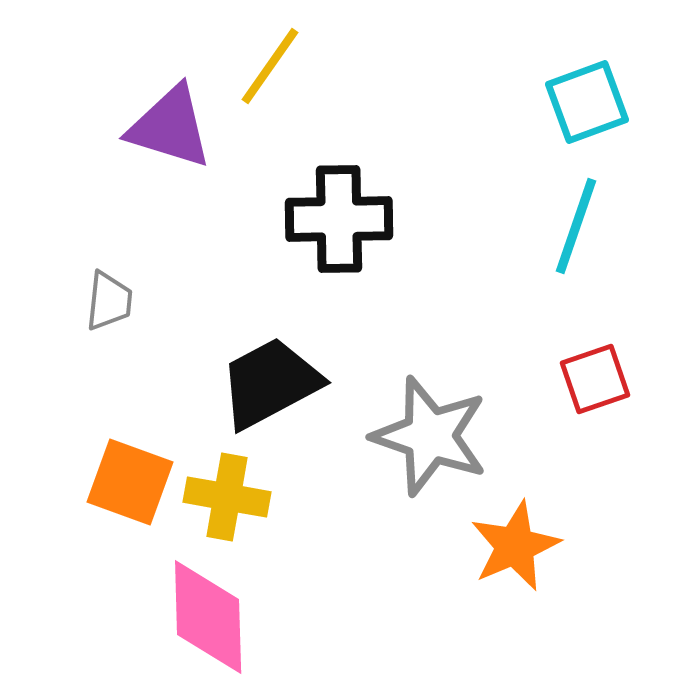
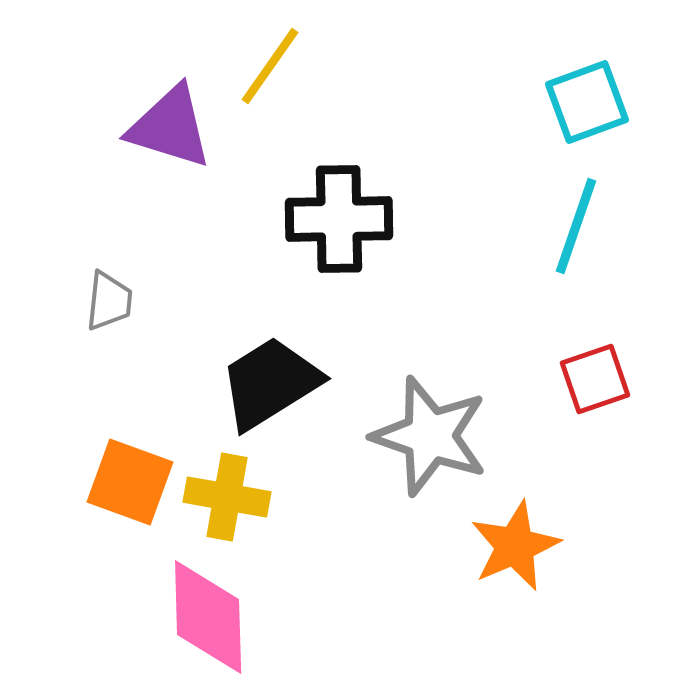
black trapezoid: rotated 4 degrees counterclockwise
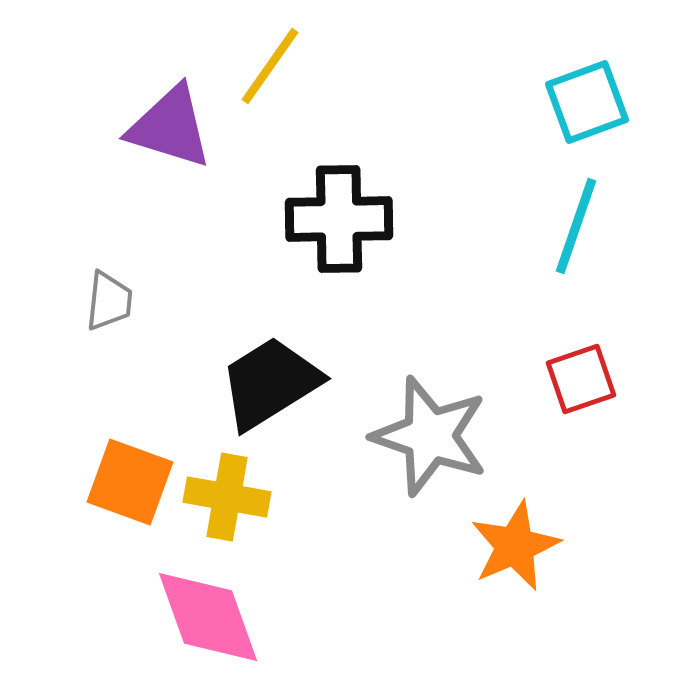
red square: moved 14 px left
pink diamond: rotated 18 degrees counterclockwise
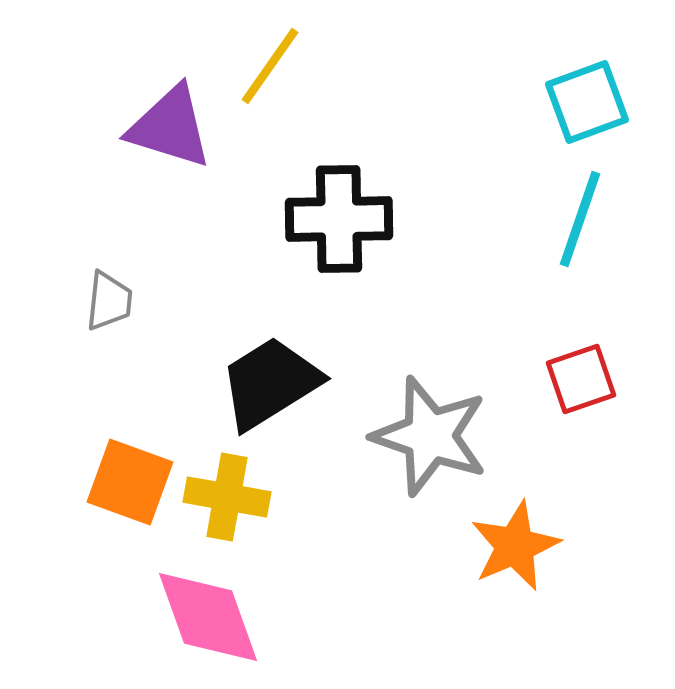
cyan line: moved 4 px right, 7 px up
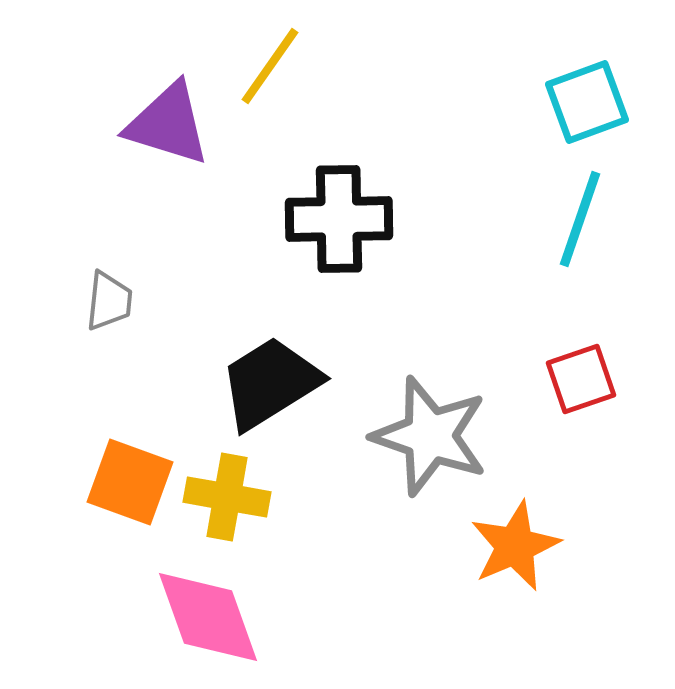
purple triangle: moved 2 px left, 3 px up
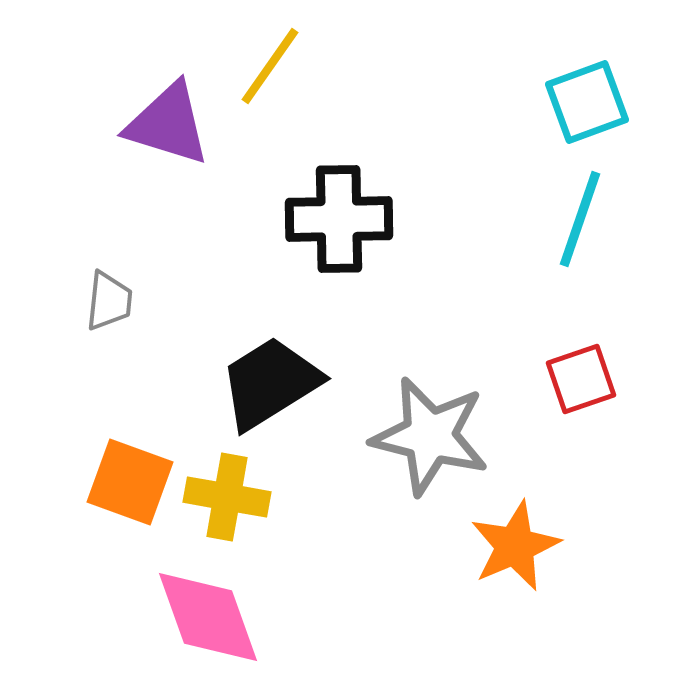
gray star: rotated 5 degrees counterclockwise
